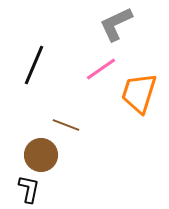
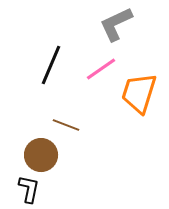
black line: moved 17 px right
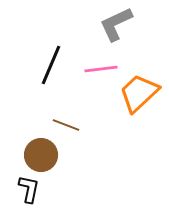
pink line: rotated 28 degrees clockwise
orange trapezoid: rotated 30 degrees clockwise
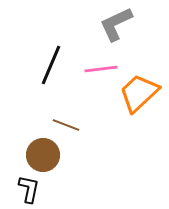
brown circle: moved 2 px right
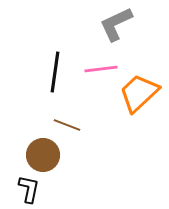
black line: moved 4 px right, 7 px down; rotated 15 degrees counterclockwise
brown line: moved 1 px right
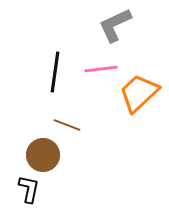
gray L-shape: moved 1 px left, 1 px down
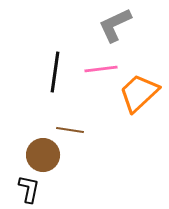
brown line: moved 3 px right, 5 px down; rotated 12 degrees counterclockwise
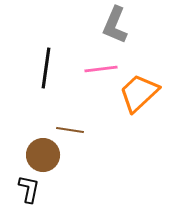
gray L-shape: rotated 42 degrees counterclockwise
black line: moved 9 px left, 4 px up
